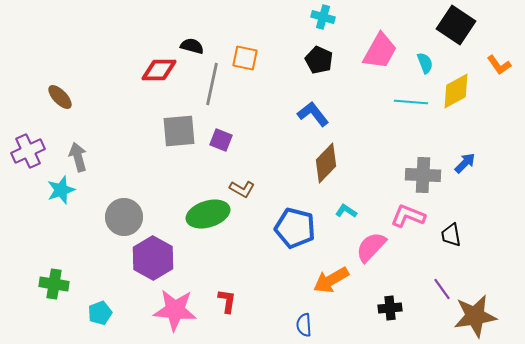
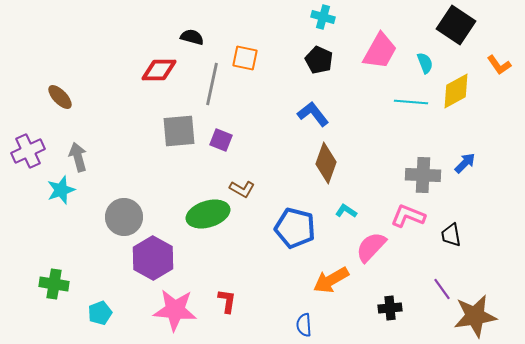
black semicircle: moved 9 px up
brown diamond: rotated 24 degrees counterclockwise
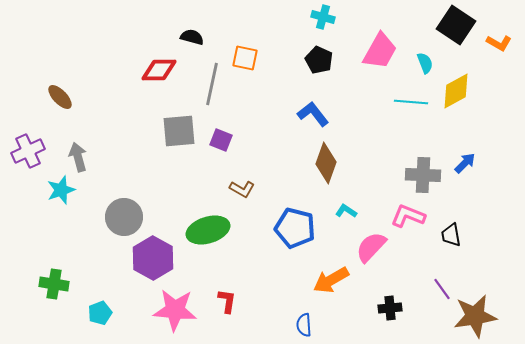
orange L-shape: moved 22 px up; rotated 25 degrees counterclockwise
green ellipse: moved 16 px down
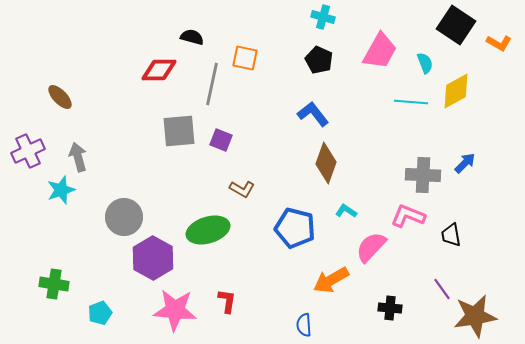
black cross: rotated 10 degrees clockwise
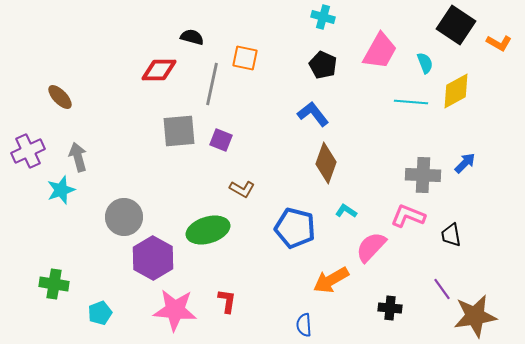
black pentagon: moved 4 px right, 5 px down
